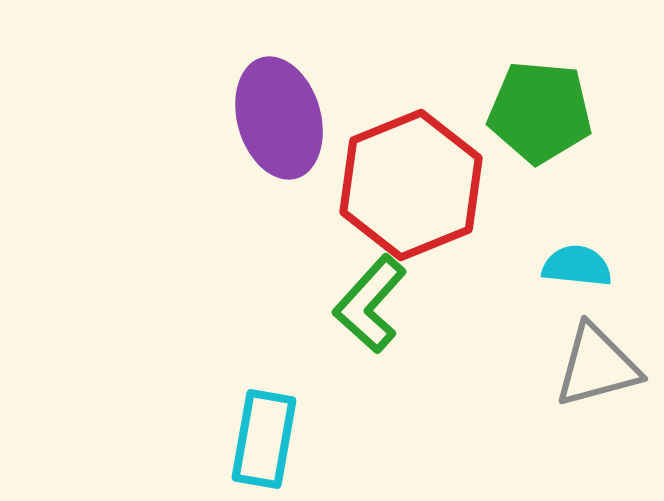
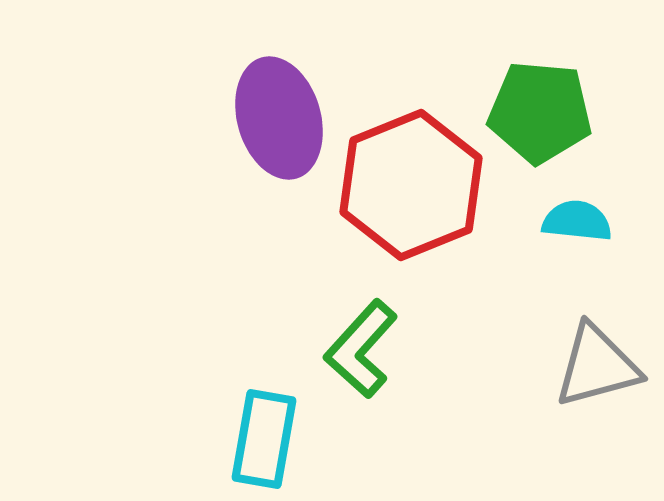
cyan semicircle: moved 45 px up
green L-shape: moved 9 px left, 45 px down
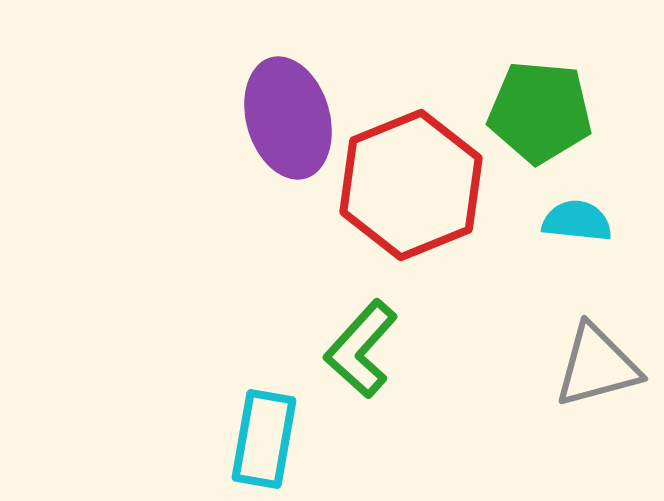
purple ellipse: moved 9 px right
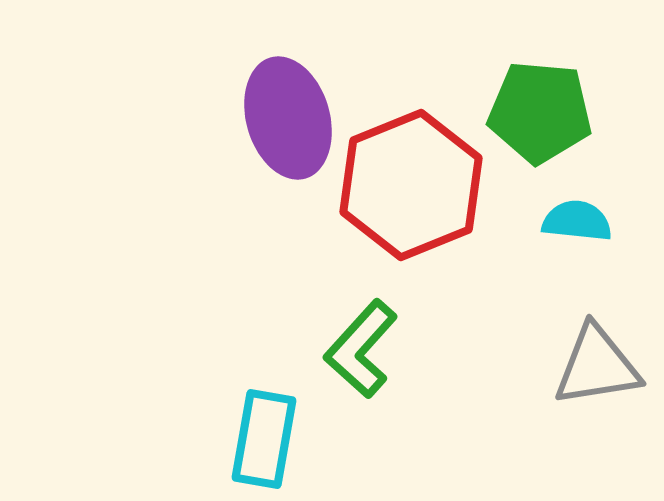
gray triangle: rotated 6 degrees clockwise
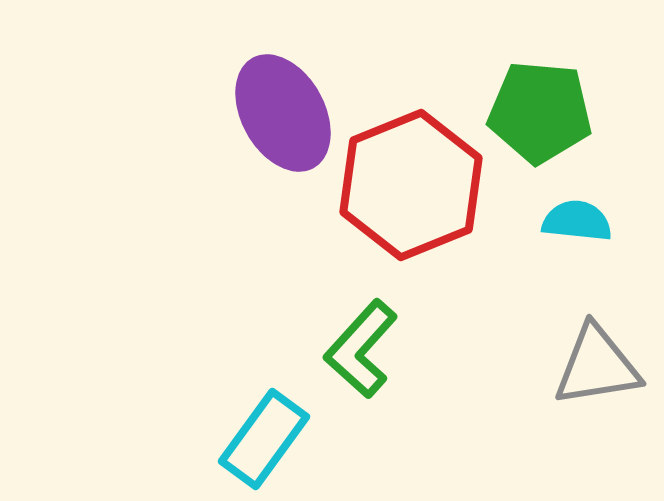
purple ellipse: moved 5 px left, 5 px up; rotated 13 degrees counterclockwise
cyan rectangle: rotated 26 degrees clockwise
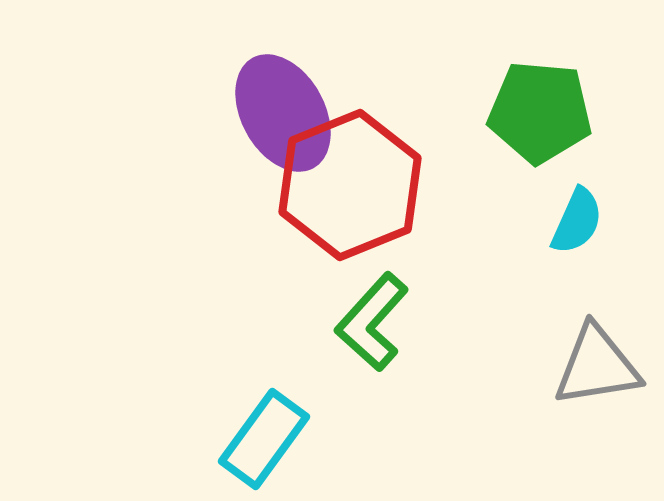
red hexagon: moved 61 px left
cyan semicircle: rotated 108 degrees clockwise
green L-shape: moved 11 px right, 27 px up
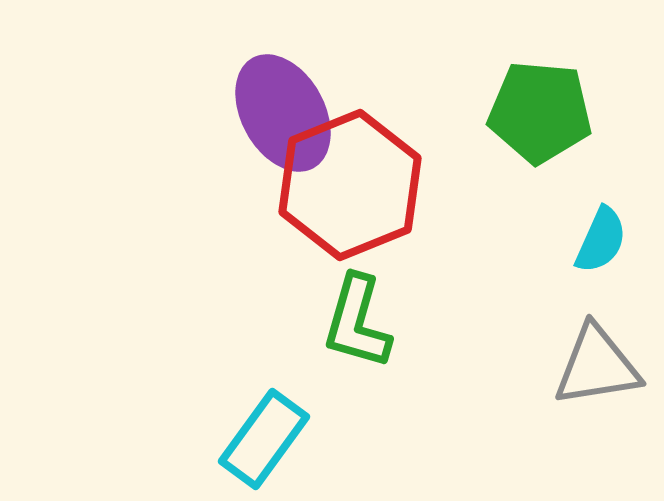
cyan semicircle: moved 24 px right, 19 px down
green L-shape: moved 15 px left; rotated 26 degrees counterclockwise
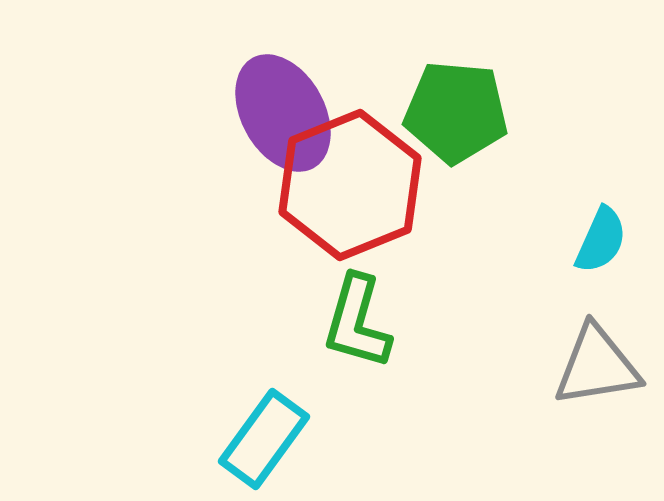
green pentagon: moved 84 px left
